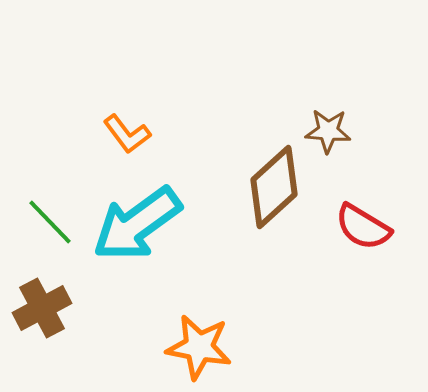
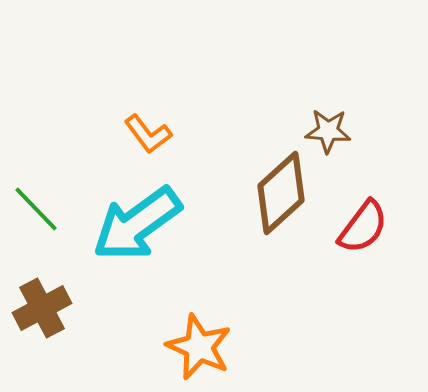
orange L-shape: moved 21 px right
brown diamond: moved 7 px right, 6 px down
green line: moved 14 px left, 13 px up
red semicircle: rotated 84 degrees counterclockwise
orange star: rotated 14 degrees clockwise
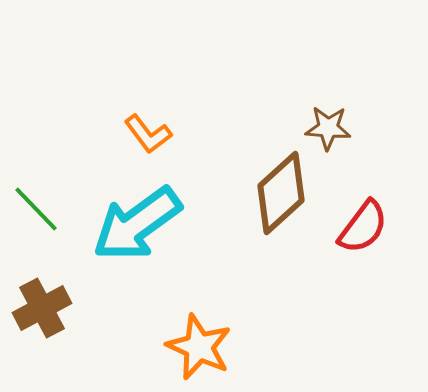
brown star: moved 3 px up
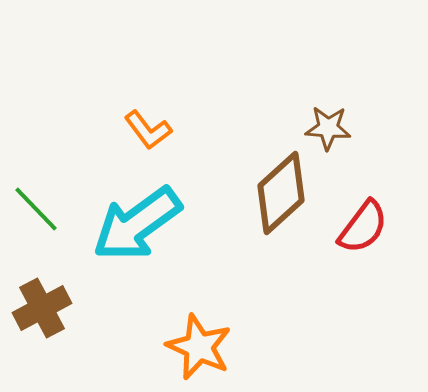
orange L-shape: moved 4 px up
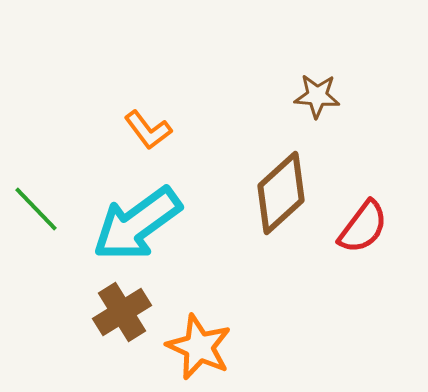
brown star: moved 11 px left, 32 px up
brown cross: moved 80 px right, 4 px down; rotated 4 degrees counterclockwise
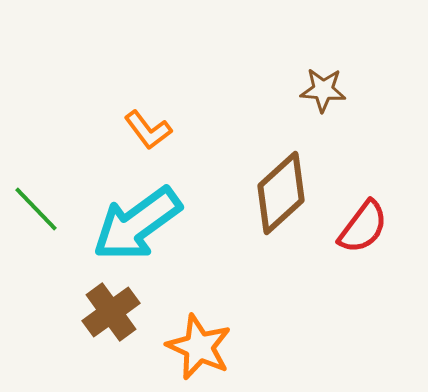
brown star: moved 6 px right, 6 px up
brown cross: moved 11 px left; rotated 4 degrees counterclockwise
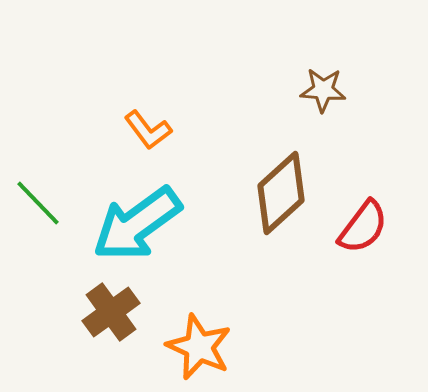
green line: moved 2 px right, 6 px up
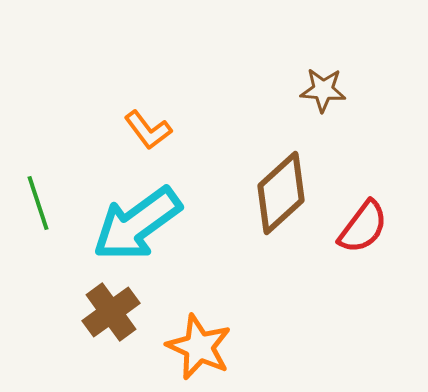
green line: rotated 26 degrees clockwise
